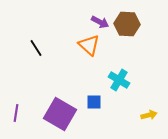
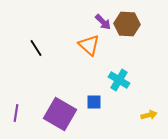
purple arrow: moved 3 px right; rotated 18 degrees clockwise
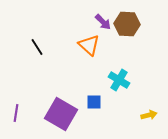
black line: moved 1 px right, 1 px up
purple square: moved 1 px right
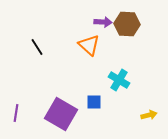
purple arrow: rotated 42 degrees counterclockwise
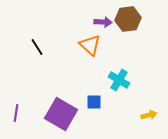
brown hexagon: moved 1 px right, 5 px up; rotated 10 degrees counterclockwise
orange triangle: moved 1 px right
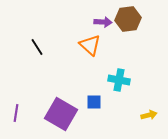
cyan cross: rotated 20 degrees counterclockwise
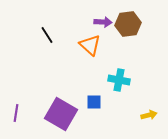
brown hexagon: moved 5 px down
black line: moved 10 px right, 12 px up
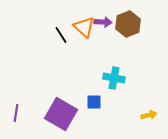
brown hexagon: rotated 15 degrees counterclockwise
black line: moved 14 px right
orange triangle: moved 6 px left, 18 px up
cyan cross: moved 5 px left, 2 px up
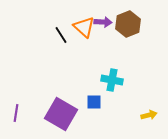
cyan cross: moved 2 px left, 2 px down
